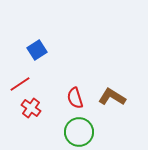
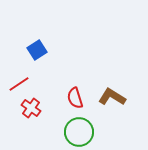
red line: moved 1 px left
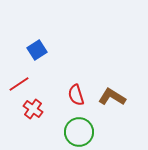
red semicircle: moved 1 px right, 3 px up
red cross: moved 2 px right, 1 px down
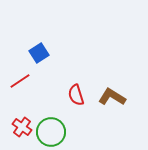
blue square: moved 2 px right, 3 px down
red line: moved 1 px right, 3 px up
red cross: moved 11 px left, 18 px down
green circle: moved 28 px left
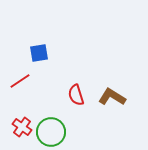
blue square: rotated 24 degrees clockwise
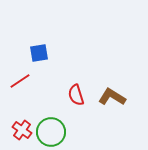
red cross: moved 3 px down
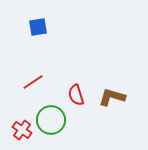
blue square: moved 1 px left, 26 px up
red line: moved 13 px right, 1 px down
brown L-shape: rotated 16 degrees counterclockwise
green circle: moved 12 px up
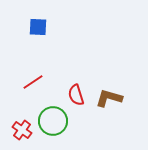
blue square: rotated 12 degrees clockwise
brown L-shape: moved 3 px left, 1 px down
green circle: moved 2 px right, 1 px down
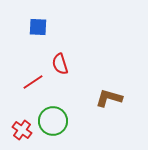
red semicircle: moved 16 px left, 31 px up
